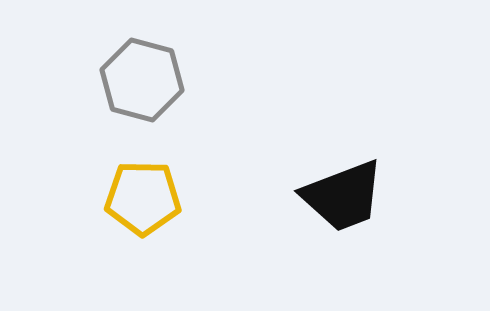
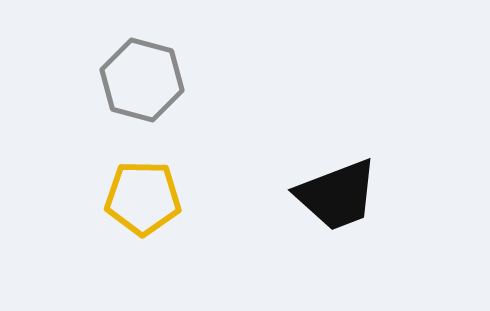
black trapezoid: moved 6 px left, 1 px up
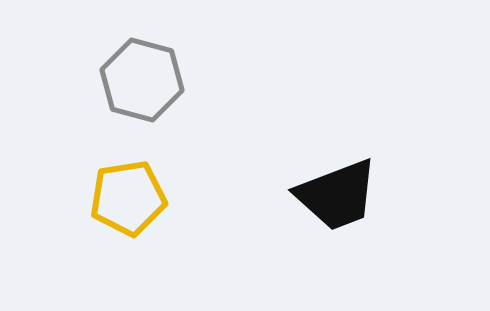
yellow pentagon: moved 15 px left; rotated 10 degrees counterclockwise
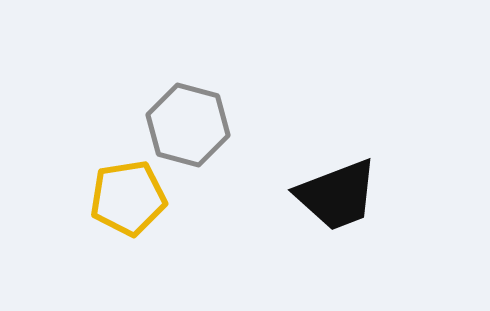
gray hexagon: moved 46 px right, 45 px down
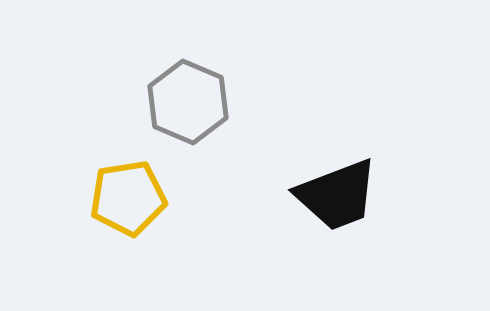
gray hexagon: moved 23 px up; rotated 8 degrees clockwise
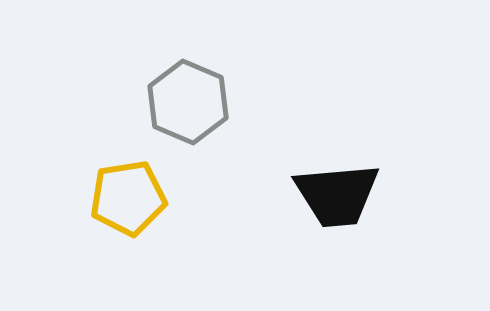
black trapezoid: rotated 16 degrees clockwise
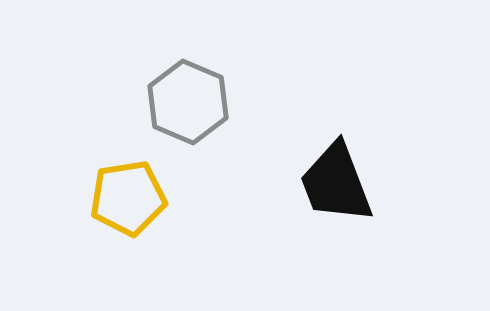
black trapezoid: moved 1 px left, 12 px up; rotated 74 degrees clockwise
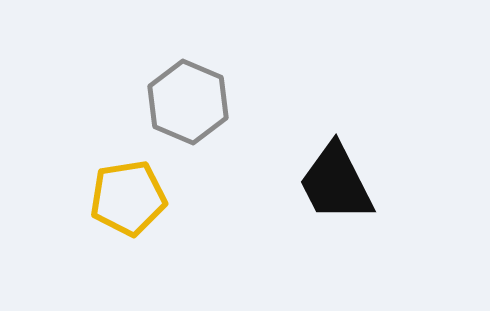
black trapezoid: rotated 6 degrees counterclockwise
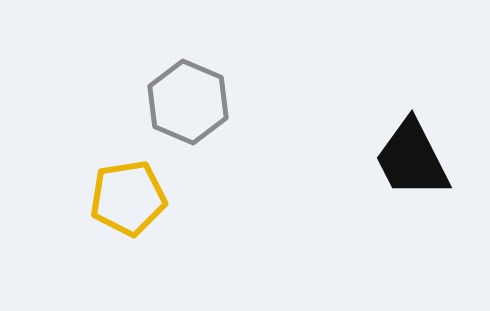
black trapezoid: moved 76 px right, 24 px up
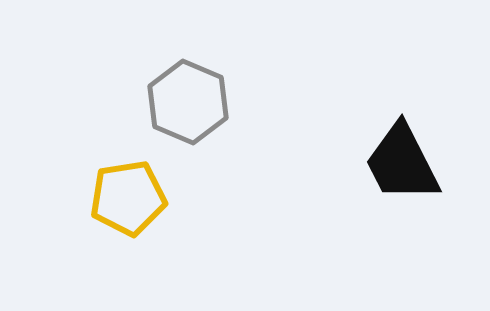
black trapezoid: moved 10 px left, 4 px down
